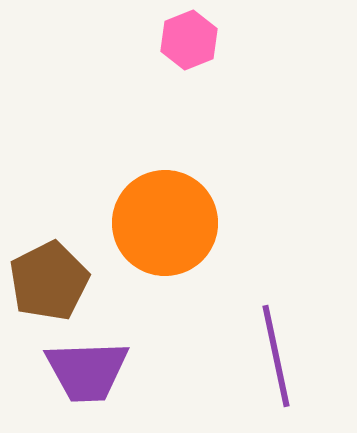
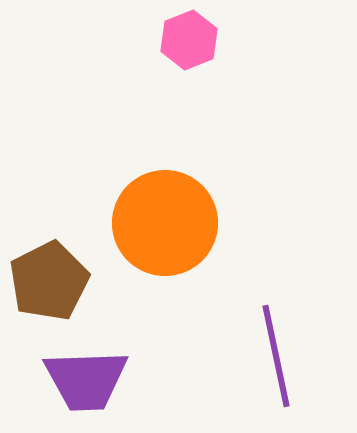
purple trapezoid: moved 1 px left, 9 px down
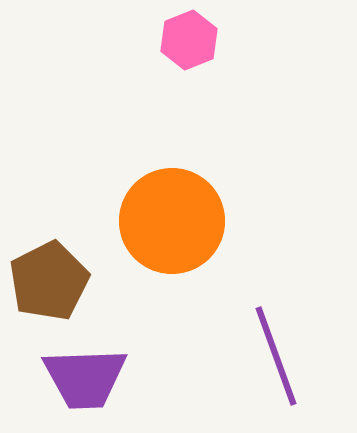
orange circle: moved 7 px right, 2 px up
purple line: rotated 8 degrees counterclockwise
purple trapezoid: moved 1 px left, 2 px up
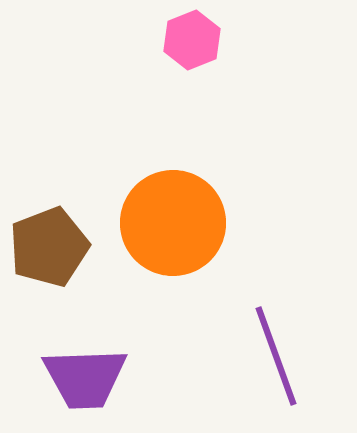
pink hexagon: moved 3 px right
orange circle: moved 1 px right, 2 px down
brown pentagon: moved 34 px up; rotated 6 degrees clockwise
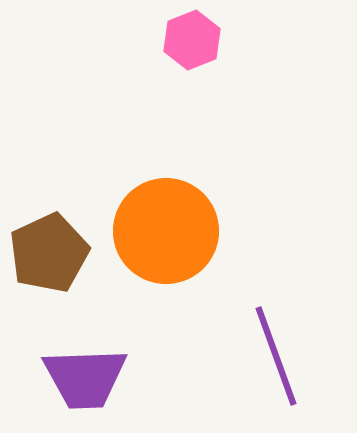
orange circle: moved 7 px left, 8 px down
brown pentagon: moved 6 px down; rotated 4 degrees counterclockwise
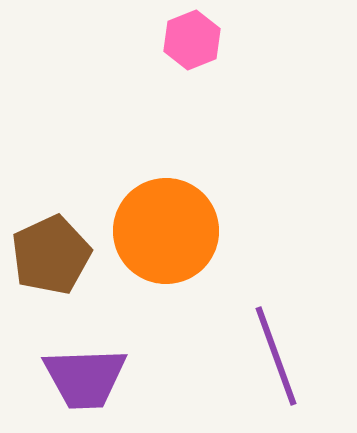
brown pentagon: moved 2 px right, 2 px down
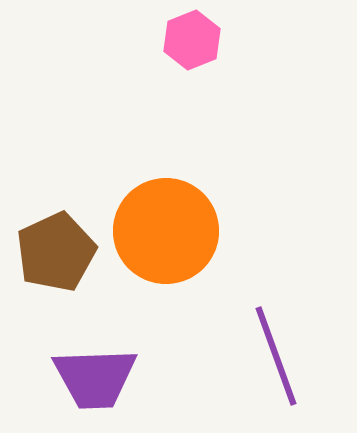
brown pentagon: moved 5 px right, 3 px up
purple trapezoid: moved 10 px right
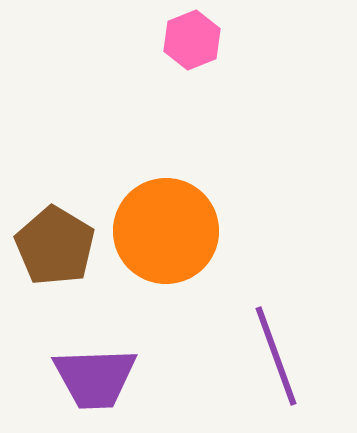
brown pentagon: moved 1 px left, 6 px up; rotated 16 degrees counterclockwise
